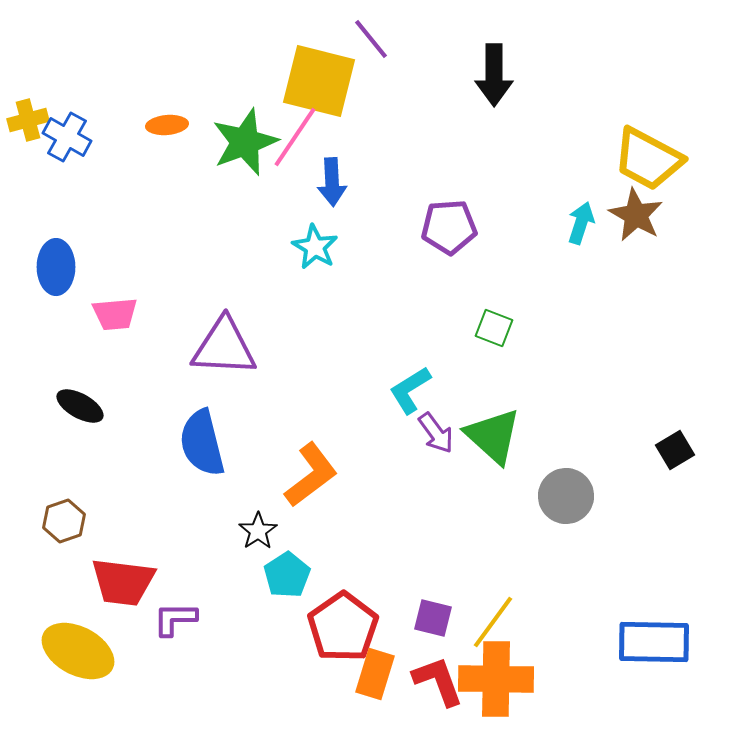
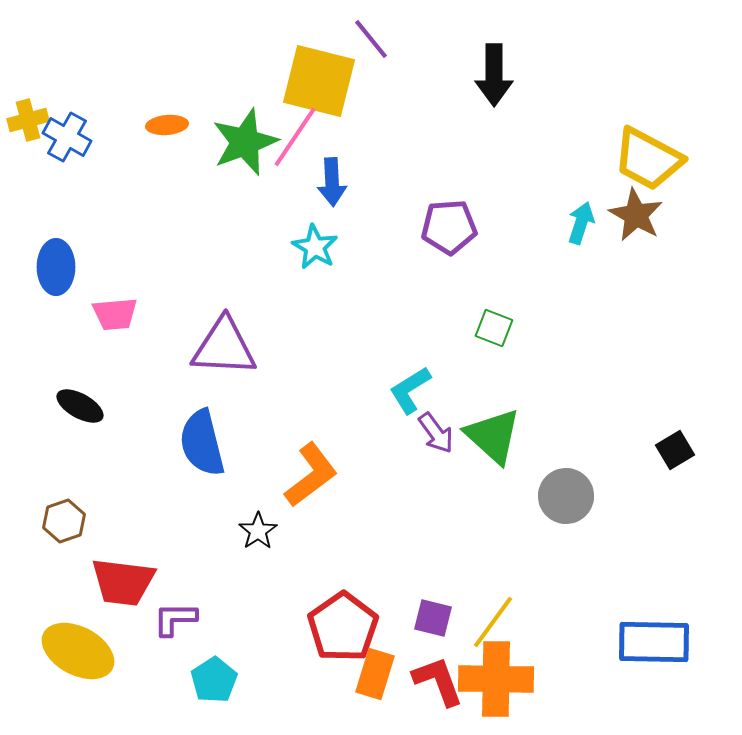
cyan pentagon: moved 73 px left, 105 px down
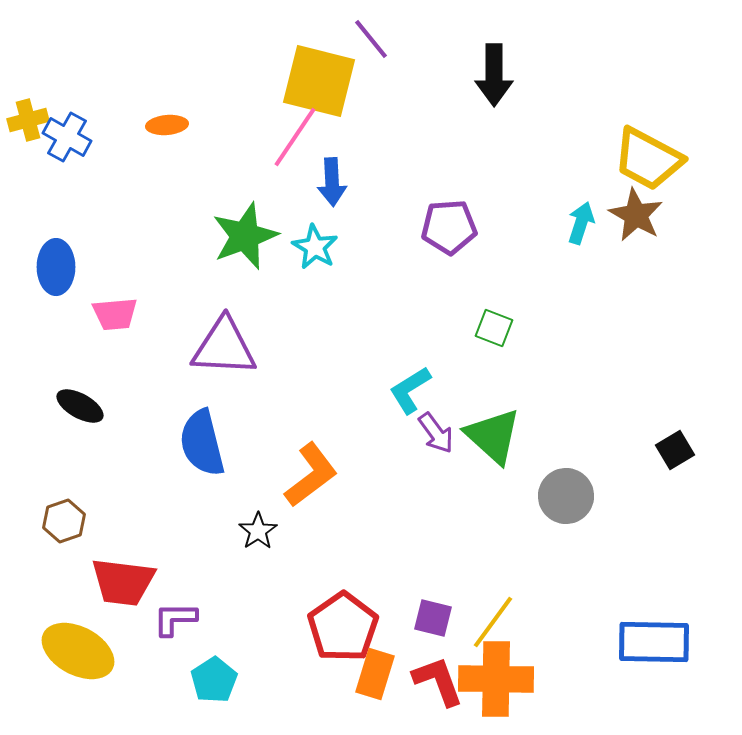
green star: moved 94 px down
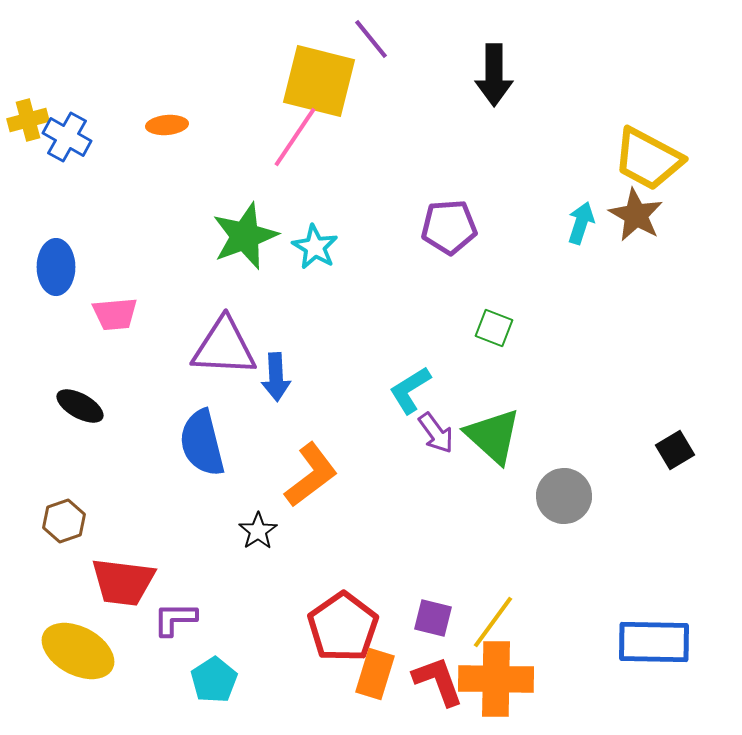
blue arrow: moved 56 px left, 195 px down
gray circle: moved 2 px left
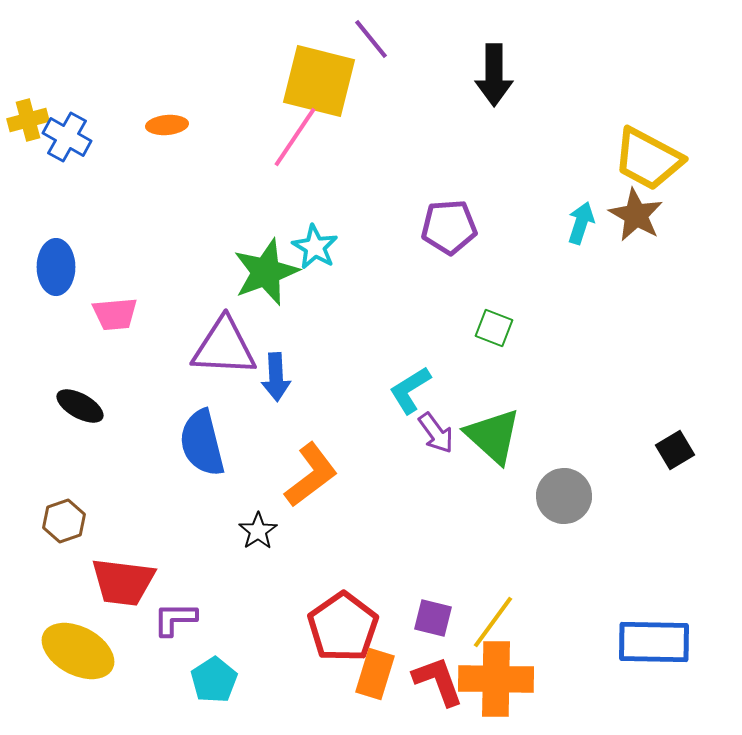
green star: moved 21 px right, 36 px down
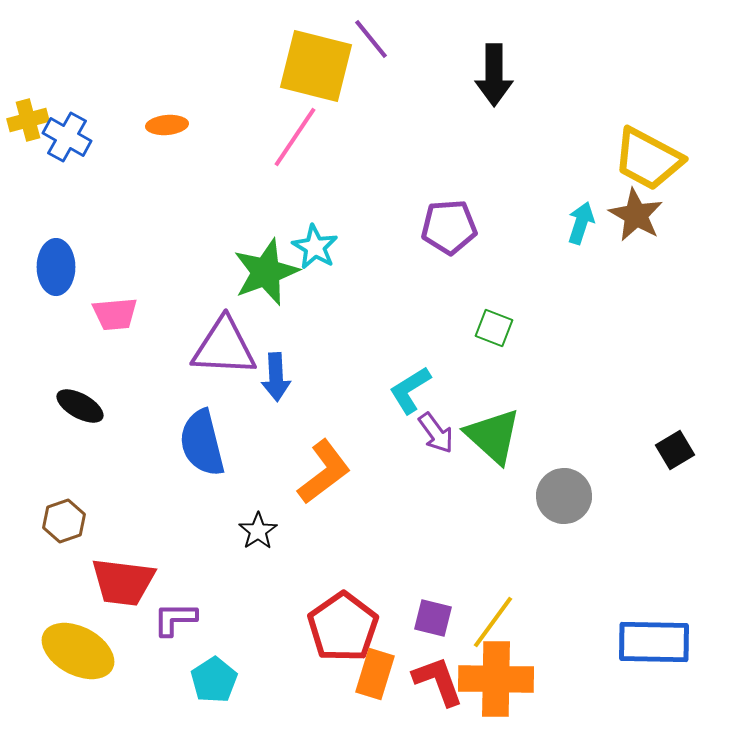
yellow square: moved 3 px left, 15 px up
orange L-shape: moved 13 px right, 3 px up
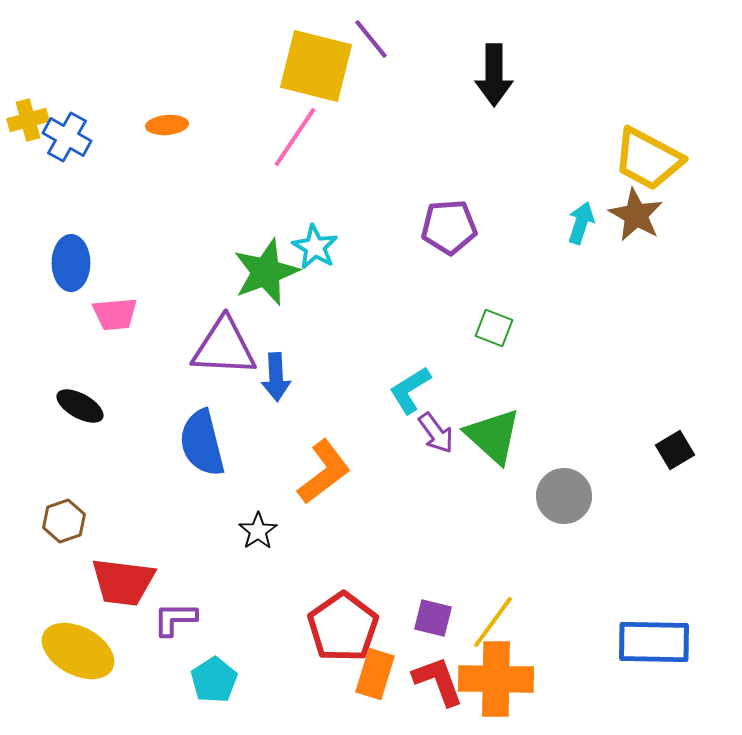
blue ellipse: moved 15 px right, 4 px up
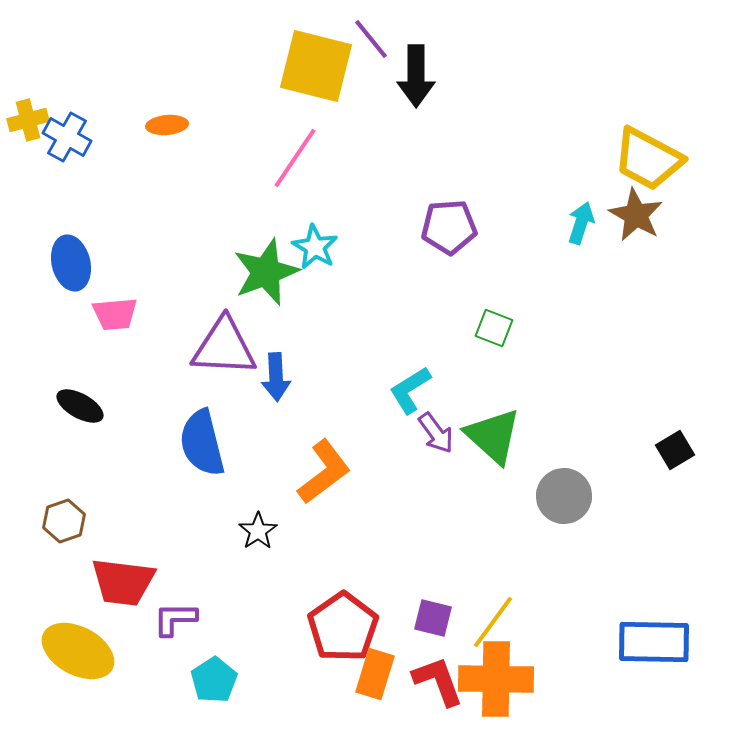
black arrow: moved 78 px left, 1 px down
pink line: moved 21 px down
blue ellipse: rotated 14 degrees counterclockwise
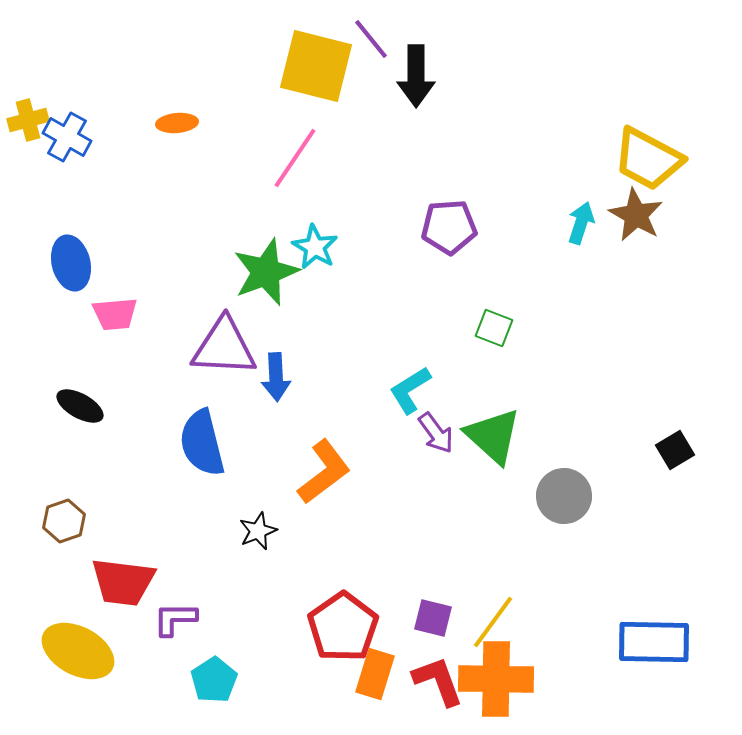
orange ellipse: moved 10 px right, 2 px up
black star: rotated 12 degrees clockwise
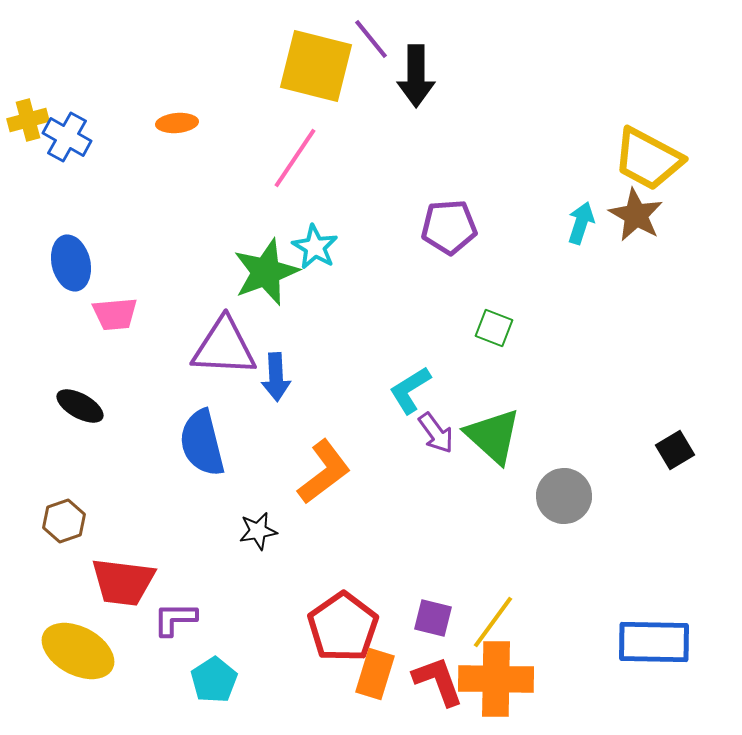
black star: rotated 12 degrees clockwise
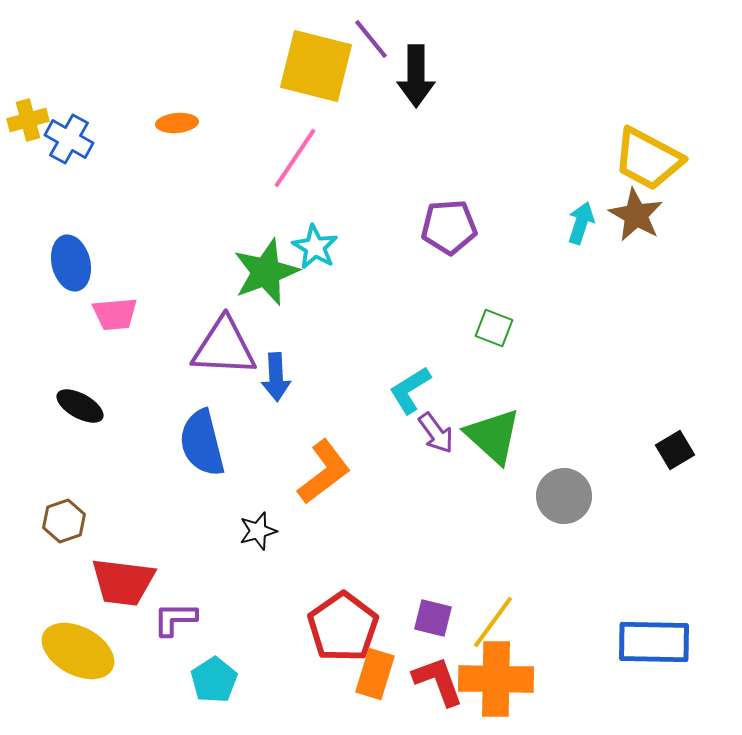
blue cross: moved 2 px right, 2 px down
black star: rotated 6 degrees counterclockwise
